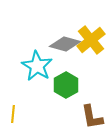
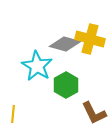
yellow cross: moved 1 px left, 1 px up; rotated 36 degrees counterclockwise
brown L-shape: moved 2 px right, 4 px up; rotated 16 degrees counterclockwise
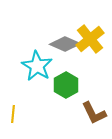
yellow cross: rotated 36 degrees clockwise
gray diamond: rotated 8 degrees clockwise
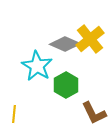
yellow line: moved 1 px right
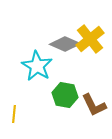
green hexagon: moved 1 px left, 10 px down; rotated 20 degrees counterclockwise
brown L-shape: moved 8 px up
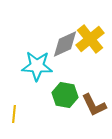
gray diamond: rotated 48 degrees counterclockwise
cyan star: rotated 28 degrees counterclockwise
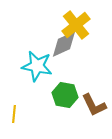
yellow cross: moved 14 px left, 14 px up
gray diamond: moved 1 px left
cyan star: rotated 8 degrees clockwise
